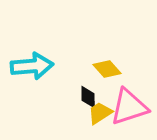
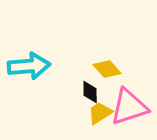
cyan arrow: moved 3 px left
black diamond: moved 2 px right, 5 px up
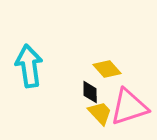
cyan arrow: rotated 93 degrees counterclockwise
yellow trapezoid: rotated 80 degrees clockwise
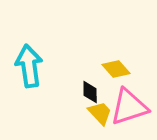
yellow diamond: moved 9 px right
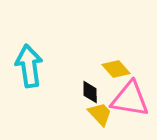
pink triangle: moved 1 px right, 8 px up; rotated 27 degrees clockwise
yellow trapezoid: moved 1 px down
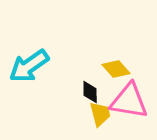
cyan arrow: rotated 117 degrees counterclockwise
pink triangle: moved 1 px left, 2 px down
yellow trapezoid: rotated 28 degrees clockwise
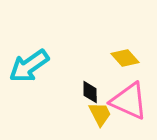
yellow diamond: moved 9 px right, 11 px up
pink triangle: rotated 15 degrees clockwise
yellow trapezoid: rotated 12 degrees counterclockwise
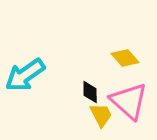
cyan arrow: moved 4 px left, 9 px down
pink triangle: rotated 18 degrees clockwise
yellow trapezoid: moved 1 px right, 1 px down
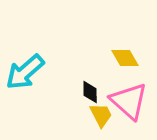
yellow diamond: rotated 12 degrees clockwise
cyan arrow: moved 3 px up; rotated 6 degrees counterclockwise
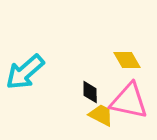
yellow diamond: moved 2 px right, 2 px down
pink triangle: rotated 30 degrees counterclockwise
yellow trapezoid: rotated 36 degrees counterclockwise
